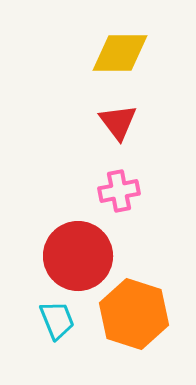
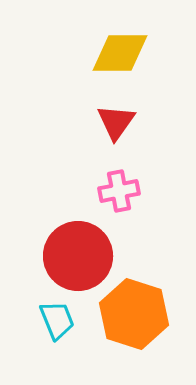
red triangle: moved 2 px left; rotated 12 degrees clockwise
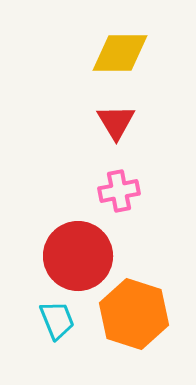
red triangle: rotated 6 degrees counterclockwise
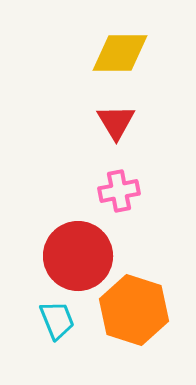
orange hexagon: moved 4 px up
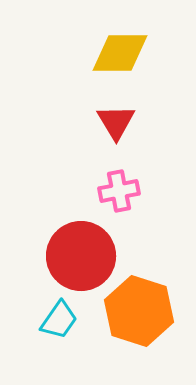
red circle: moved 3 px right
orange hexagon: moved 5 px right, 1 px down
cyan trapezoid: moved 2 px right; rotated 57 degrees clockwise
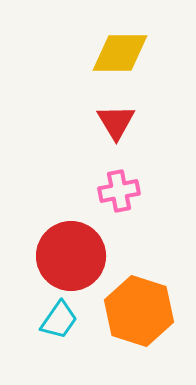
red circle: moved 10 px left
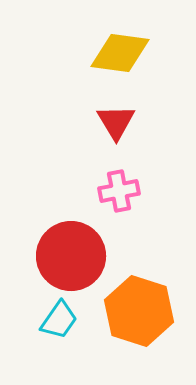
yellow diamond: rotated 8 degrees clockwise
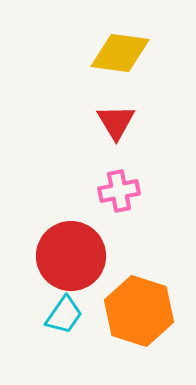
cyan trapezoid: moved 5 px right, 5 px up
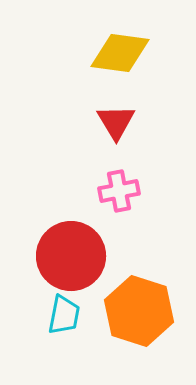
cyan trapezoid: rotated 24 degrees counterclockwise
